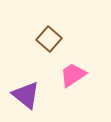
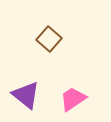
pink trapezoid: moved 24 px down
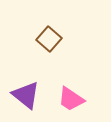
pink trapezoid: moved 2 px left; rotated 112 degrees counterclockwise
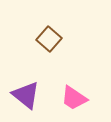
pink trapezoid: moved 3 px right, 1 px up
